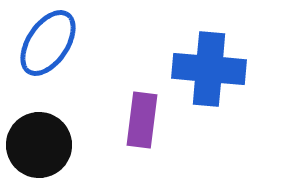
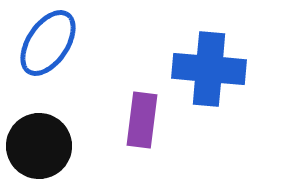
black circle: moved 1 px down
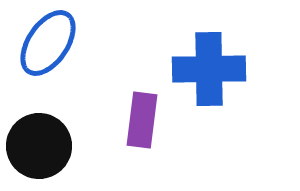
blue cross: rotated 6 degrees counterclockwise
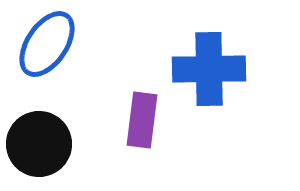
blue ellipse: moved 1 px left, 1 px down
black circle: moved 2 px up
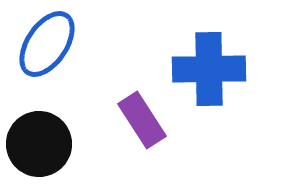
purple rectangle: rotated 40 degrees counterclockwise
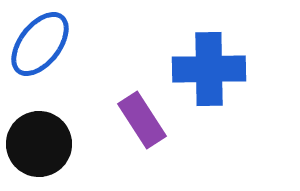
blue ellipse: moved 7 px left; rotated 4 degrees clockwise
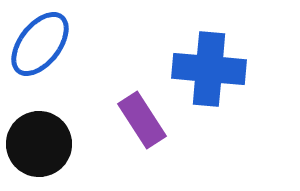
blue cross: rotated 6 degrees clockwise
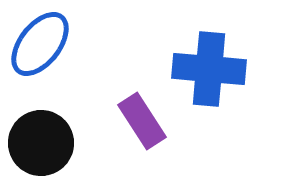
purple rectangle: moved 1 px down
black circle: moved 2 px right, 1 px up
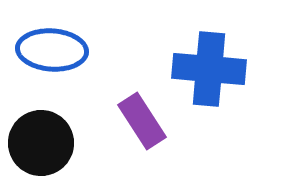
blue ellipse: moved 12 px right, 6 px down; rotated 56 degrees clockwise
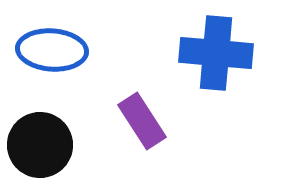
blue cross: moved 7 px right, 16 px up
black circle: moved 1 px left, 2 px down
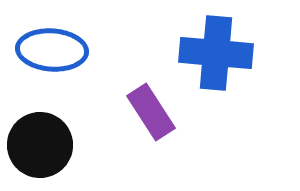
purple rectangle: moved 9 px right, 9 px up
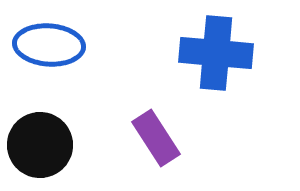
blue ellipse: moved 3 px left, 5 px up
purple rectangle: moved 5 px right, 26 px down
